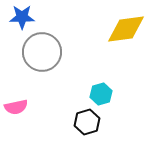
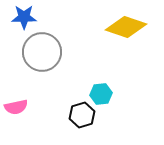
blue star: moved 2 px right
yellow diamond: moved 2 px up; rotated 27 degrees clockwise
cyan hexagon: rotated 10 degrees clockwise
black hexagon: moved 5 px left, 7 px up
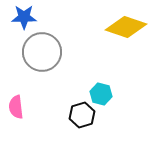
cyan hexagon: rotated 20 degrees clockwise
pink semicircle: rotated 95 degrees clockwise
